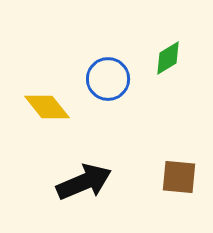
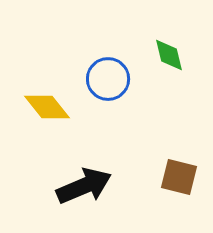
green diamond: moved 1 px right, 3 px up; rotated 72 degrees counterclockwise
brown square: rotated 9 degrees clockwise
black arrow: moved 4 px down
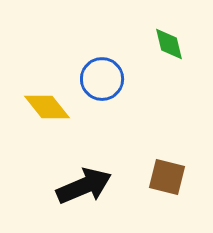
green diamond: moved 11 px up
blue circle: moved 6 px left
brown square: moved 12 px left
